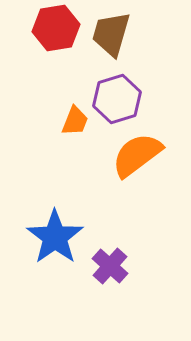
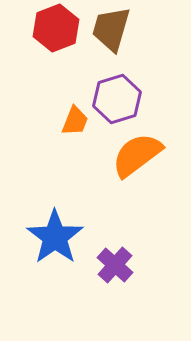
red hexagon: rotated 12 degrees counterclockwise
brown trapezoid: moved 5 px up
purple cross: moved 5 px right, 1 px up
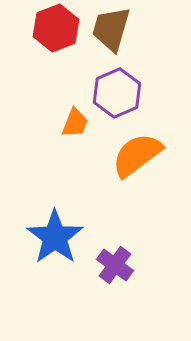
purple hexagon: moved 6 px up; rotated 6 degrees counterclockwise
orange trapezoid: moved 2 px down
purple cross: rotated 6 degrees counterclockwise
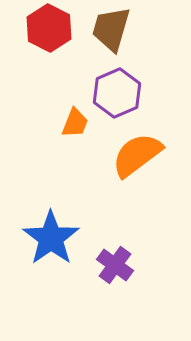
red hexagon: moved 7 px left; rotated 12 degrees counterclockwise
blue star: moved 4 px left, 1 px down
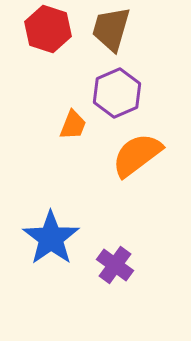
red hexagon: moved 1 px left, 1 px down; rotated 9 degrees counterclockwise
orange trapezoid: moved 2 px left, 2 px down
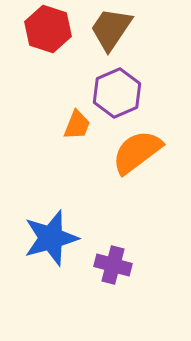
brown trapezoid: rotated 18 degrees clockwise
orange trapezoid: moved 4 px right
orange semicircle: moved 3 px up
blue star: rotated 20 degrees clockwise
purple cross: moved 2 px left; rotated 21 degrees counterclockwise
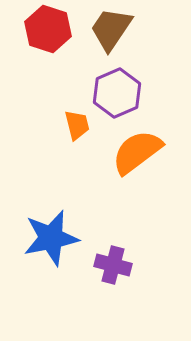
orange trapezoid: rotated 36 degrees counterclockwise
blue star: rotated 4 degrees clockwise
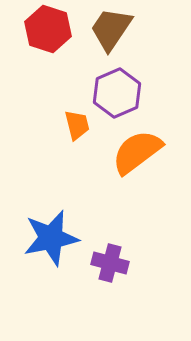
purple cross: moved 3 px left, 2 px up
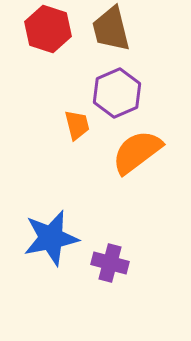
brown trapezoid: rotated 48 degrees counterclockwise
